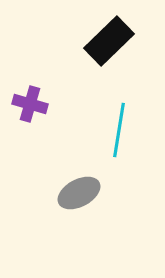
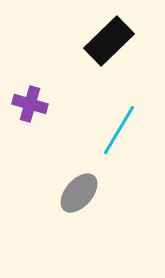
cyan line: rotated 22 degrees clockwise
gray ellipse: rotated 21 degrees counterclockwise
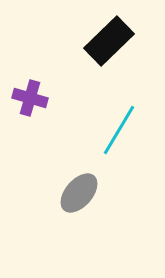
purple cross: moved 6 px up
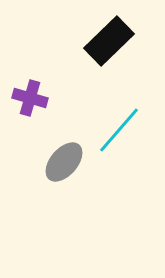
cyan line: rotated 10 degrees clockwise
gray ellipse: moved 15 px left, 31 px up
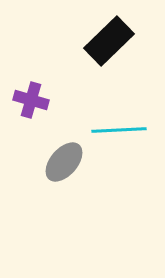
purple cross: moved 1 px right, 2 px down
cyan line: rotated 46 degrees clockwise
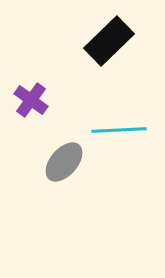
purple cross: rotated 20 degrees clockwise
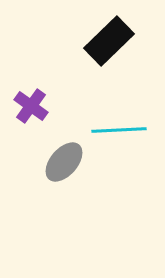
purple cross: moved 6 px down
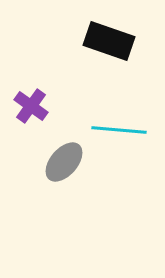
black rectangle: rotated 63 degrees clockwise
cyan line: rotated 8 degrees clockwise
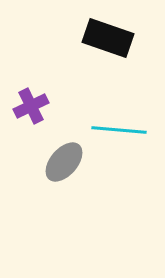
black rectangle: moved 1 px left, 3 px up
purple cross: rotated 28 degrees clockwise
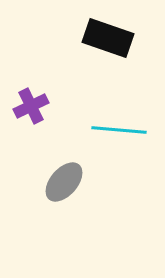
gray ellipse: moved 20 px down
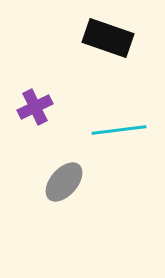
purple cross: moved 4 px right, 1 px down
cyan line: rotated 12 degrees counterclockwise
